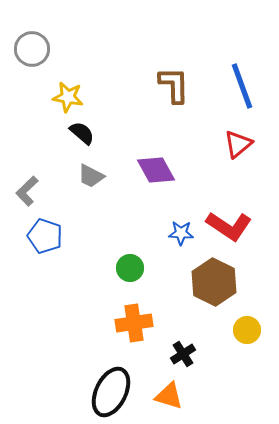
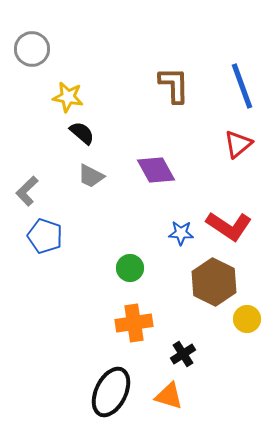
yellow circle: moved 11 px up
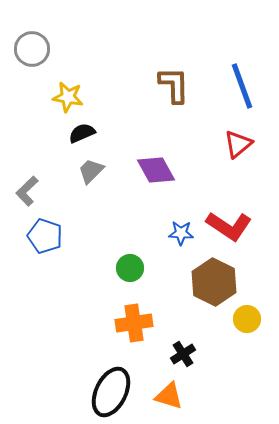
black semicircle: rotated 64 degrees counterclockwise
gray trapezoid: moved 5 px up; rotated 108 degrees clockwise
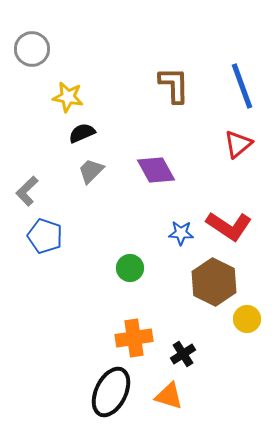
orange cross: moved 15 px down
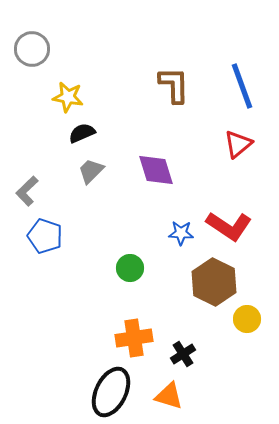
purple diamond: rotated 12 degrees clockwise
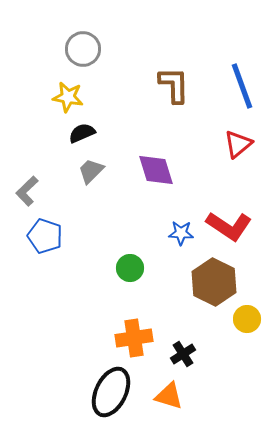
gray circle: moved 51 px right
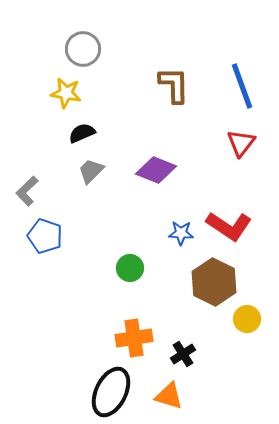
yellow star: moved 2 px left, 4 px up
red triangle: moved 3 px right, 1 px up; rotated 12 degrees counterclockwise
purple diamond: rotated 51 degrees counterclockwise
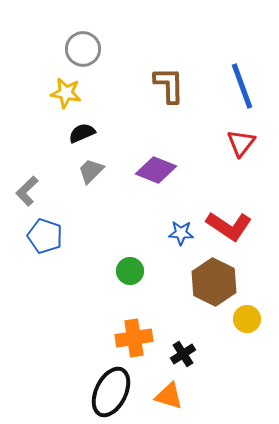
brown L-shape: moved 5 px left
green circle: moved 3 px down
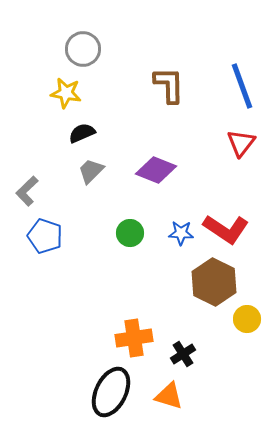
red L-shape: moved 3 px left, 3 px down
green circle: moved 38 px up
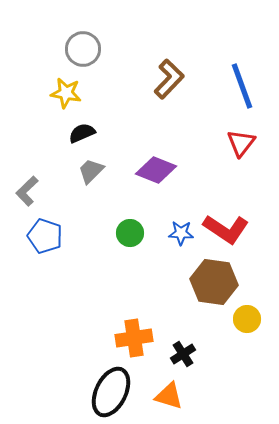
brown L-shape: moved 6 px up; rotated 45 degrees clockwise
brown hexagon: rotated 18 degrees counterclockwise
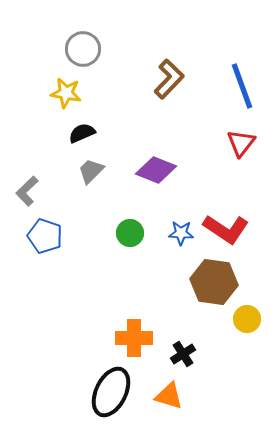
orange cross: rotated 9 degrees clockwise
